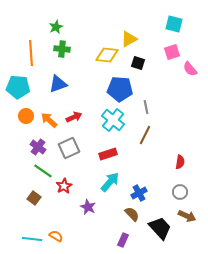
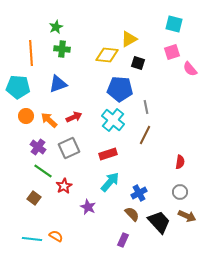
black trapezoid: moved 1 px left, 6 px up
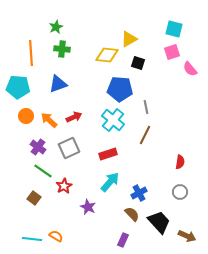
cyan square: moved 5 px down
brown arrow: moved 20 px down
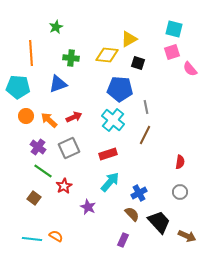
green cross: moved 9 px right, 9 px down
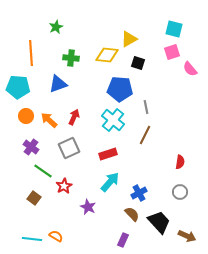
red arrow: rotated 42 degrees counterclockwise
purple cross: moved 7 px left
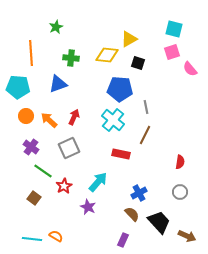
red rectangle: moved 13 px right; rotated 30 degrees clockwise
cyan arrow: moved 12 px left
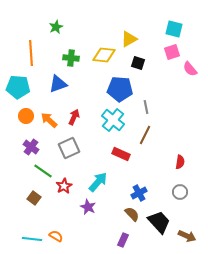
yellow diamond: moved 3 px left
red rectangle: rotated 12 degrees clockwise
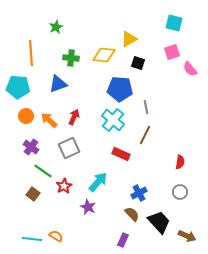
cyan square: moved 6 px up
brown square: moved 1 px left, 4 px up
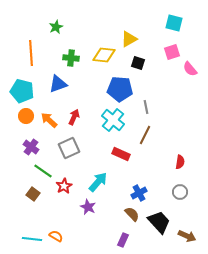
cyan pentagon: moved 4 px right, 4 px down; rotated 10 degrees clockwise
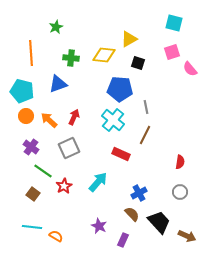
purple star: moved 11 px right, 19 px down
cyan line: moved 12 px up
